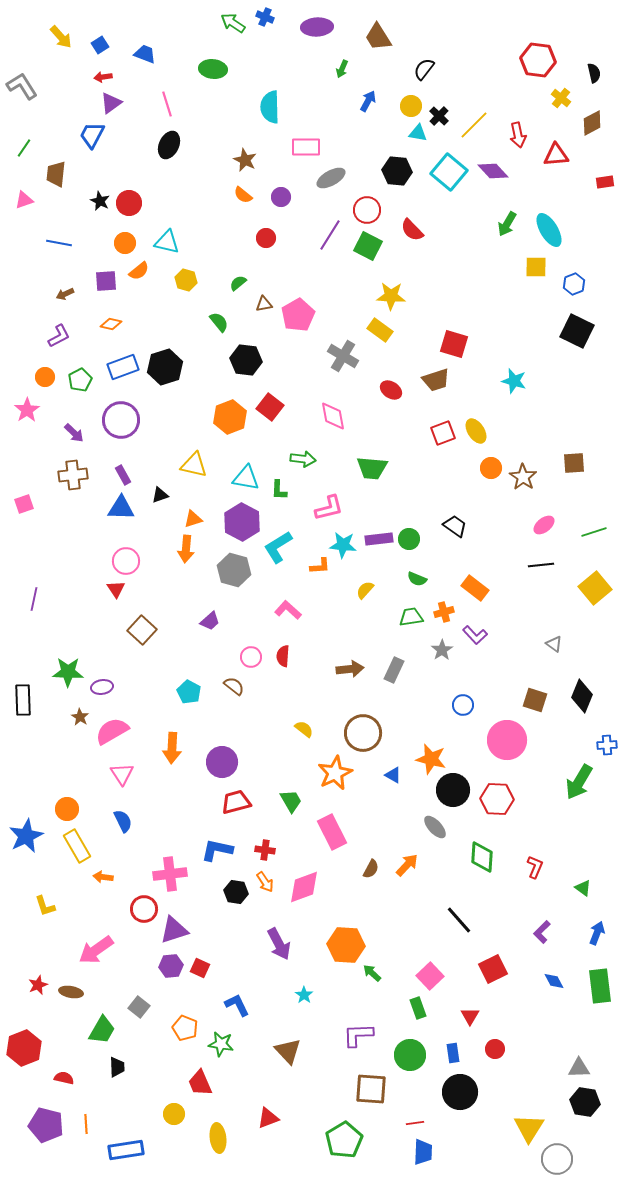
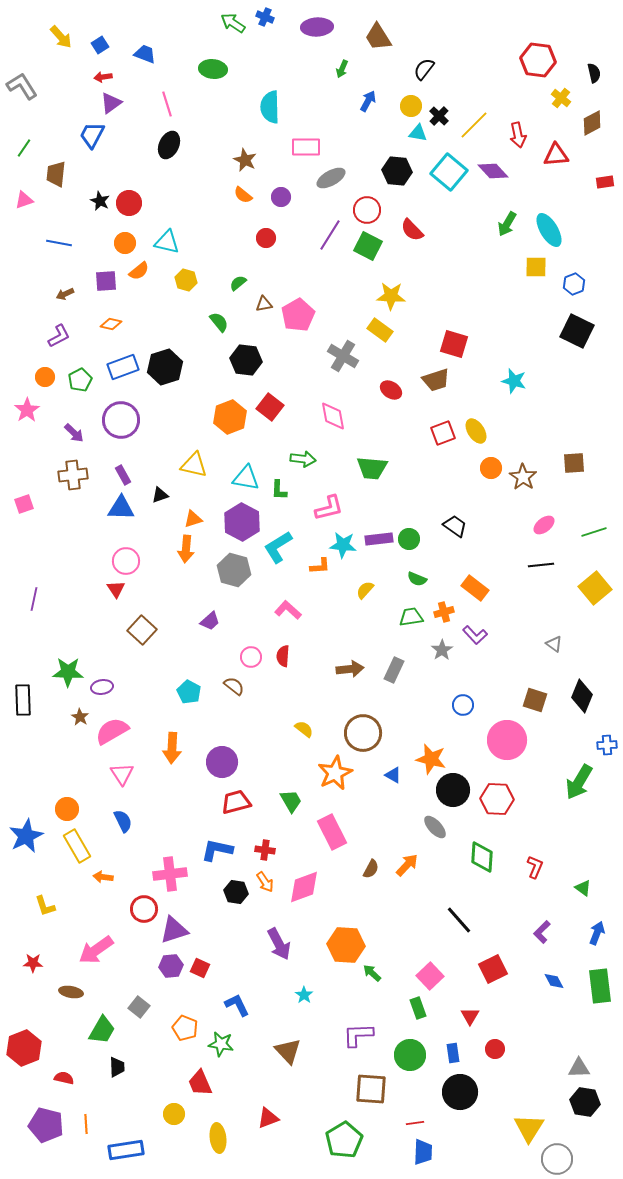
red star at (38, 985): moved 5 px left, 22 px up; rotated 24 degrees clockwise
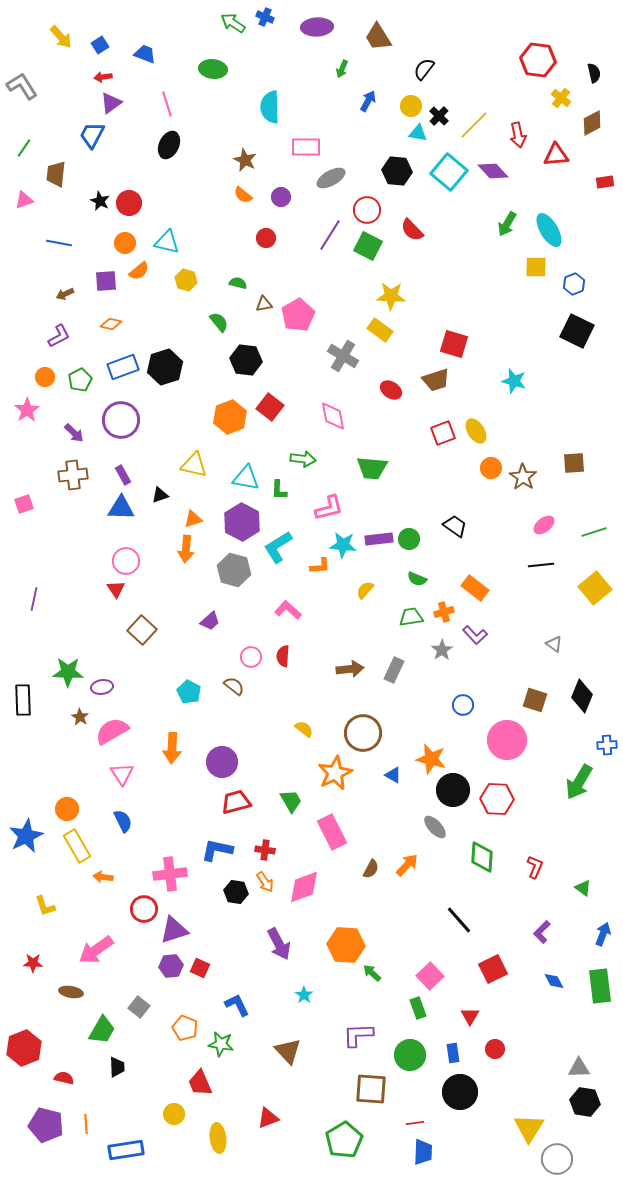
green semicircle at (238, 283): rotated 54 degrees clockwise
blue arrow at (597, 933): moved 6 px right, 1 px down
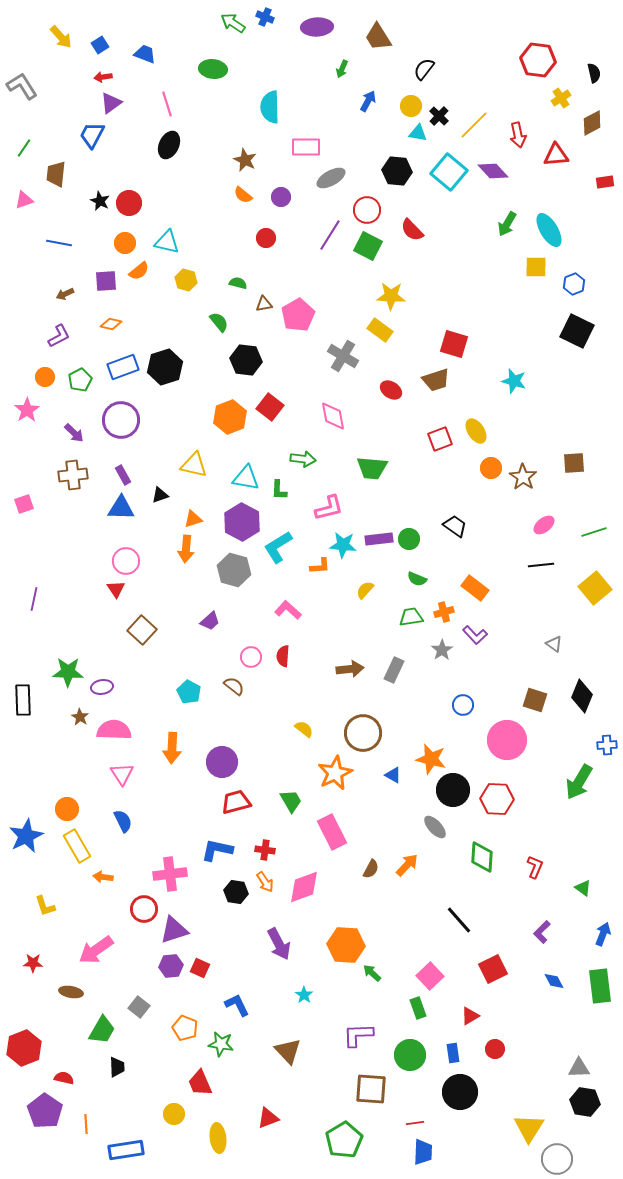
yellow cross at (561, 98): rotated 18 degrees clockwise
red square at (443, 433): moved 3 px left, 6 px down
pink semicircle at (112, 731): moved 2 px right, 1 px up; rotated 32 degrees clockwise
red triangle at (470, 1016): rotated 30 degrees clockwise
purple pentagon at (46, 1125): moved 1 px left, 14 px up; rotated 20 degrees clockwise
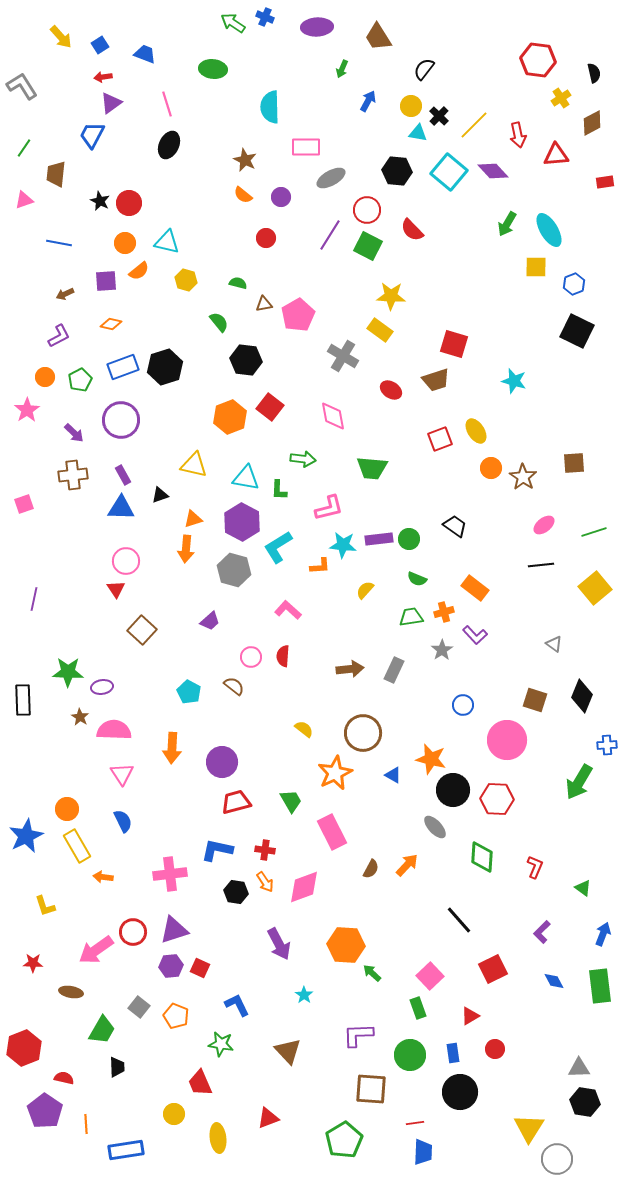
red circle at (144, 909): moved 11 px left, 23 px down
orange pentagon at (185, 1028): moved 9 px left, 12 px up
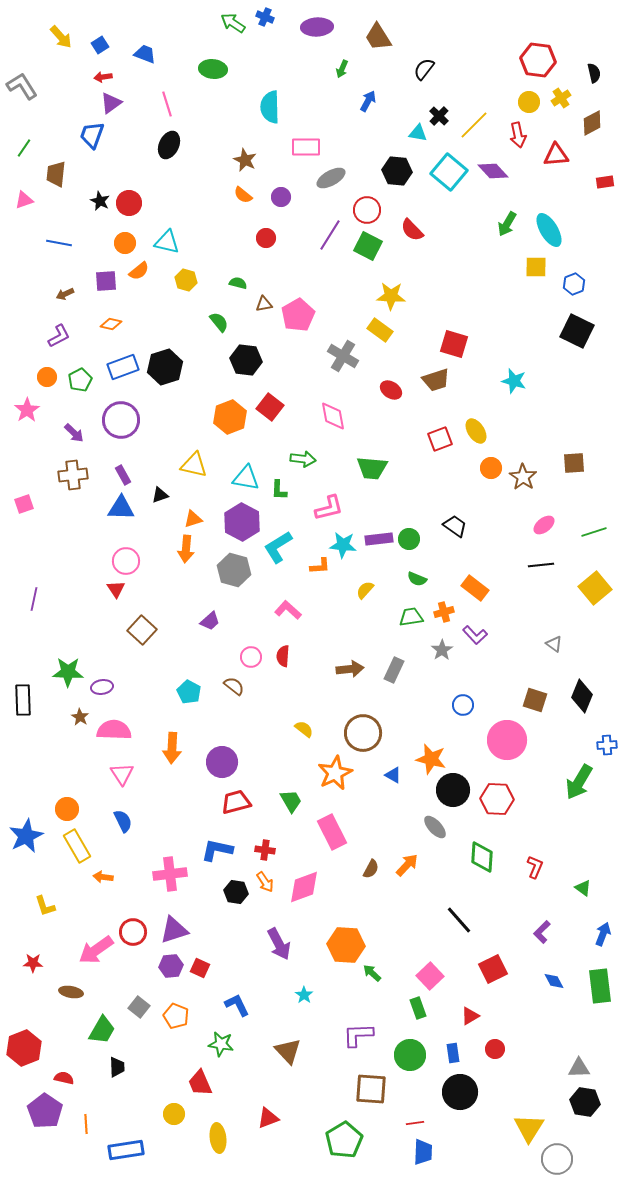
yellow circle at (411, 106): moved 118 px right, 4 px up
blue trapezoid at (92, 135): rotated 8 degrees counterclockwise
orange circle at (45, 377): moved 2 px right
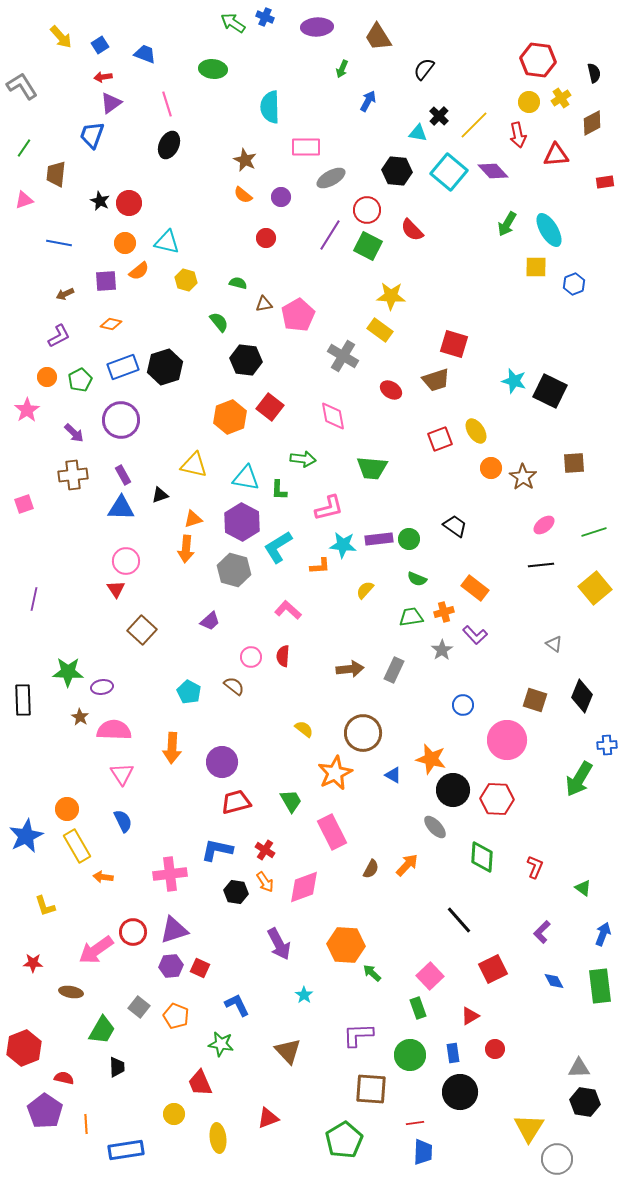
black square at (577, 331): moved 27 px left, 60 px down
green arrow at (579, 782): moved 3 px up
red cross at (265, 850): rotated 24 degrees clockwise
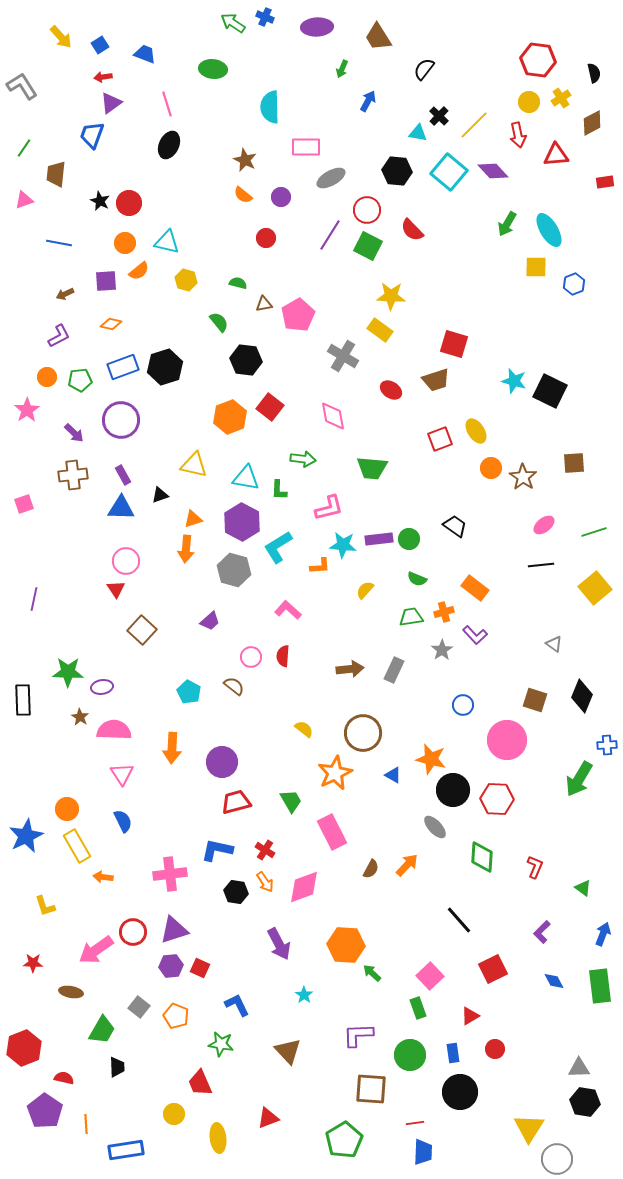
green pentagon at (80, 380): rotated 20 degrees clockwise
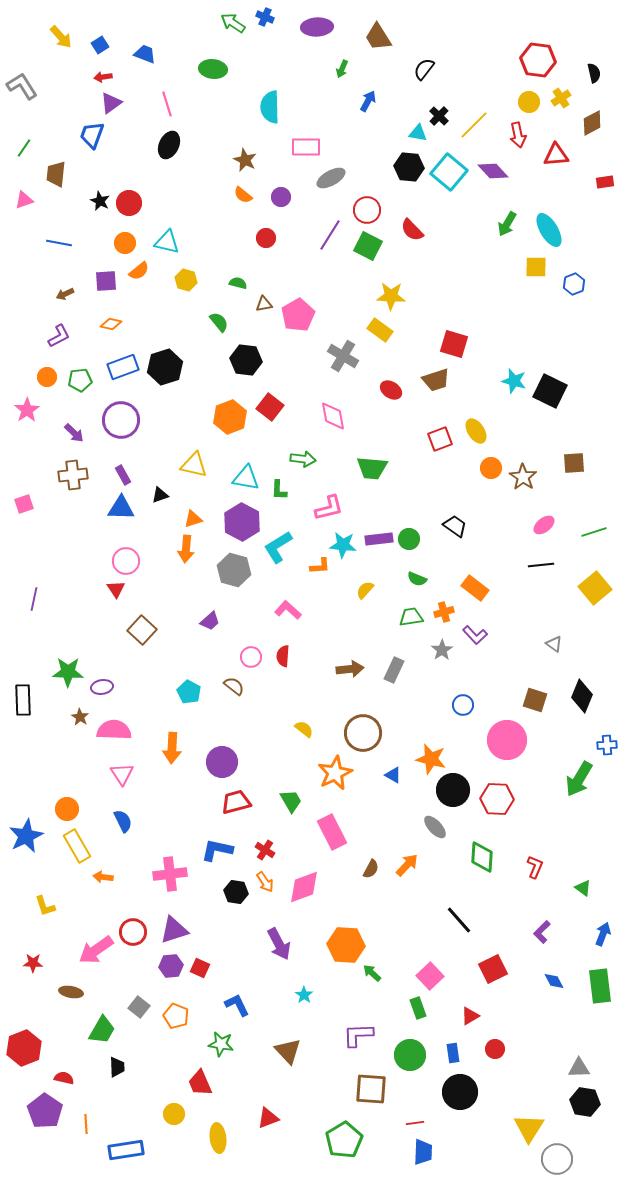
black hexagon at (397, 171): moved 12 px right, 4 px up
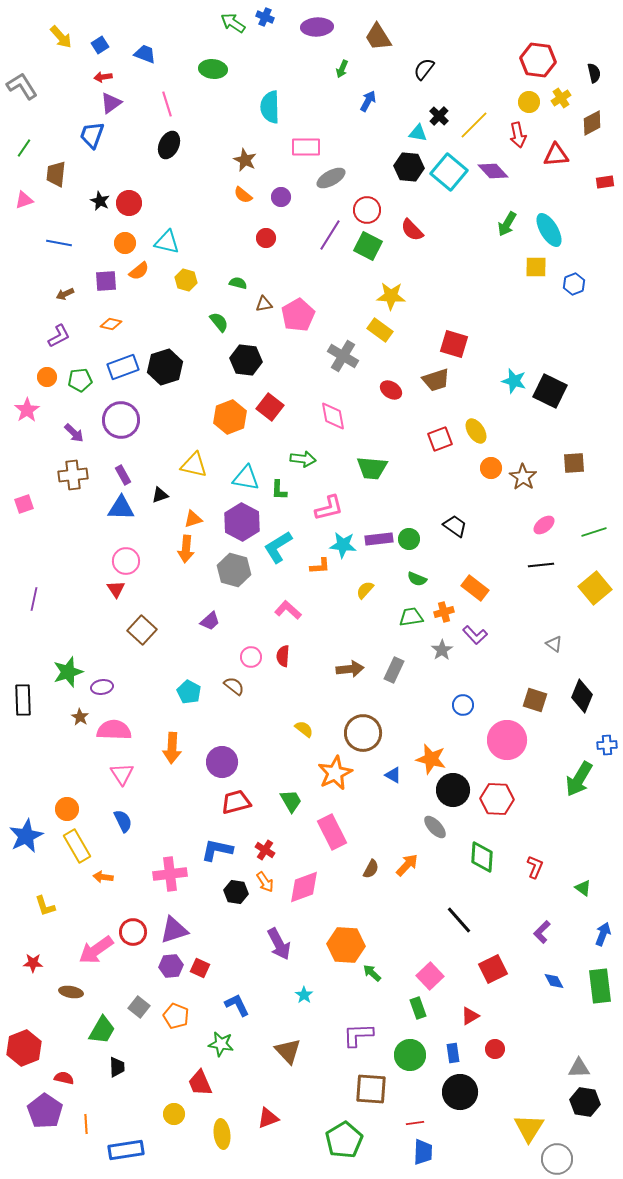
green star at (68, 672): rotated 20 degrees counterclockwise
yellow ellipse at (218, 1138): moved 4 px right, 4 px up
